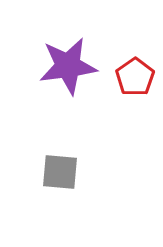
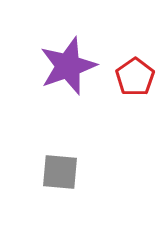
purple star: rotated 12 degrees counterclockwise
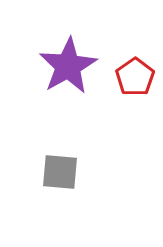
purple star: rotated 10 degrees counterclockwise
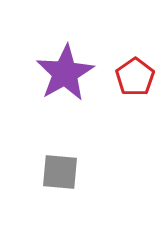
purple star: moved 3 px left, 7 px down
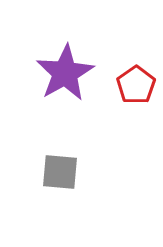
red pentagon: moved 1 px right, 8 px down
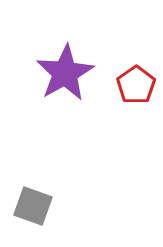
gray square: moved 27 px left, 34 px down; rotated 15 degrees clockwise
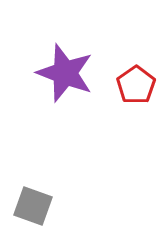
purple star: rotated 22 degrees counterclockwise
